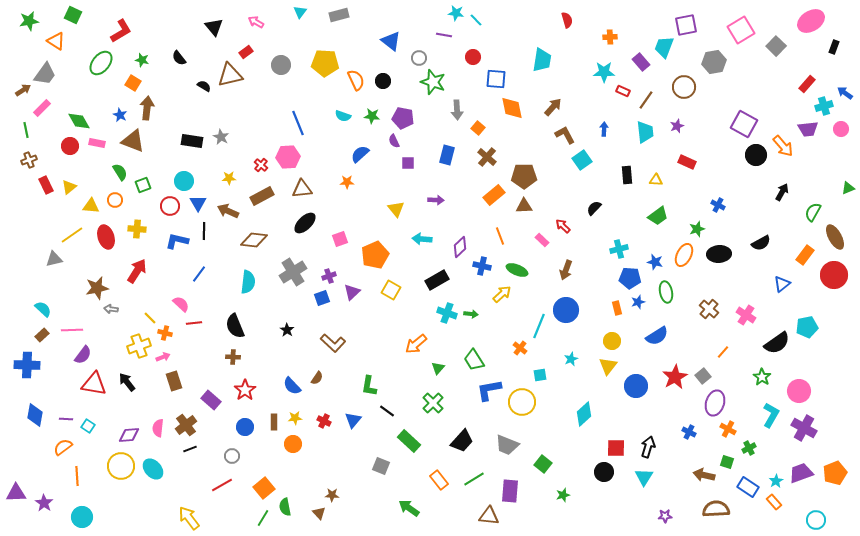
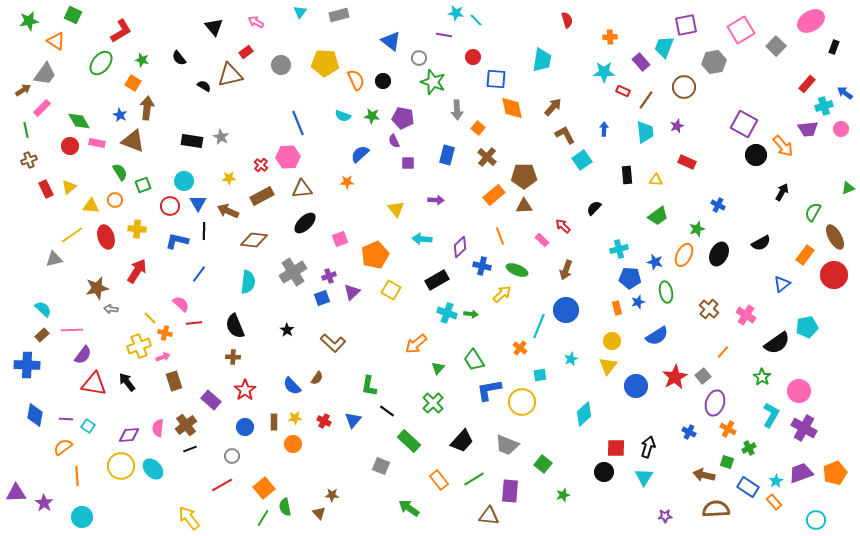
red rectangle at (46, 185): moved 4 px down
black ellipse at (719, 254): rotated 60 degrees counterclockwise
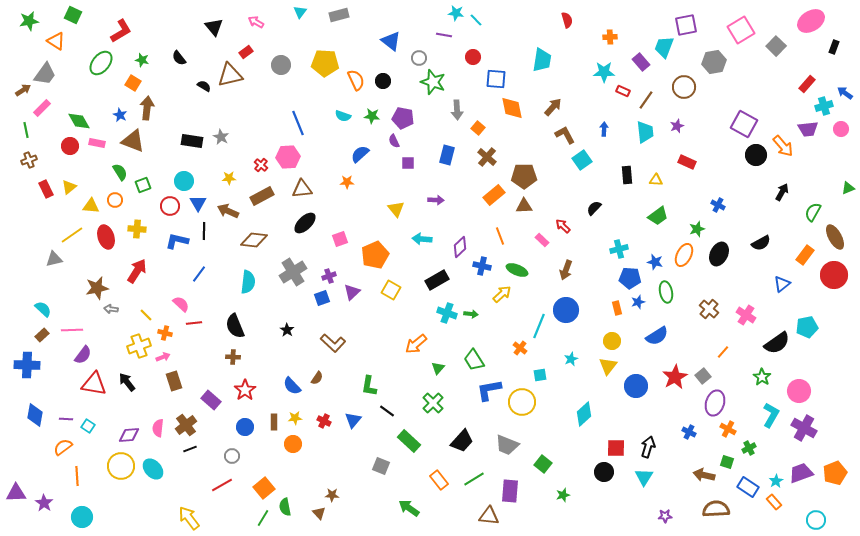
yellow line at (150, 318): moved 4 px left, 3 px up
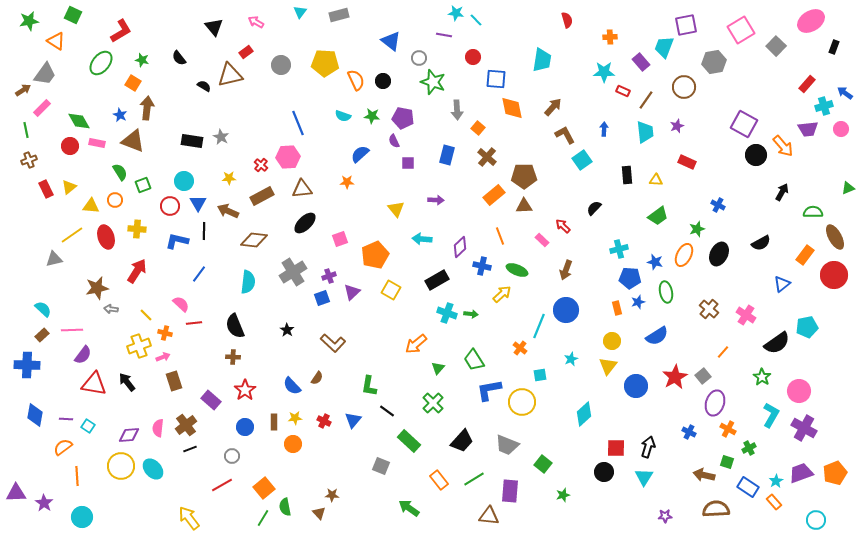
green semicircle at (813, 212): rotated 60 degrees clockwise
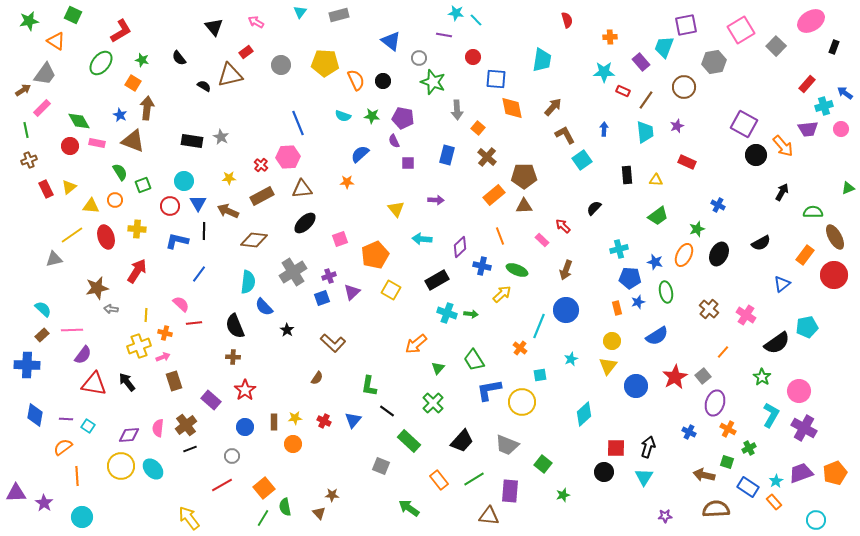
yellow line at (146, 315): rotated 48 degrees clockwise
blue semicircle at (292, 386): moved 28 px left, 79 px up
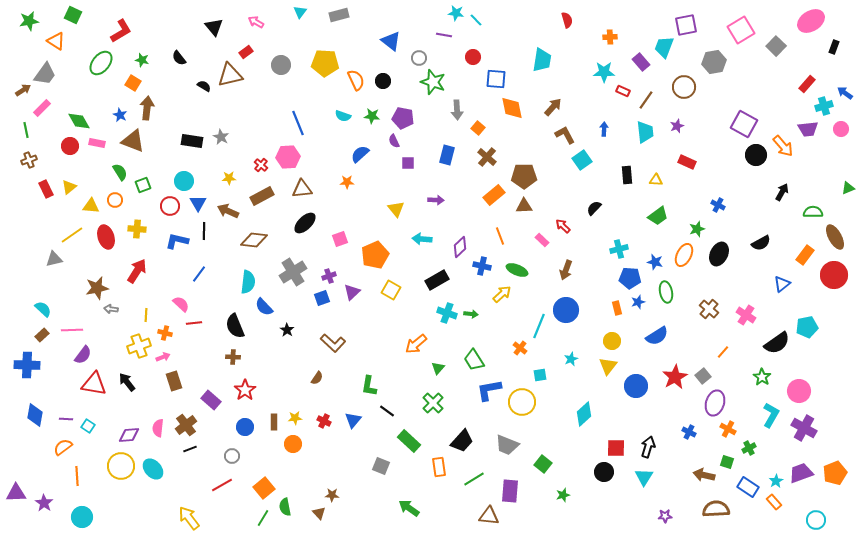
orange rectangle at (439, 480): moved 13 px up; rotated 30 degrees clockwise
